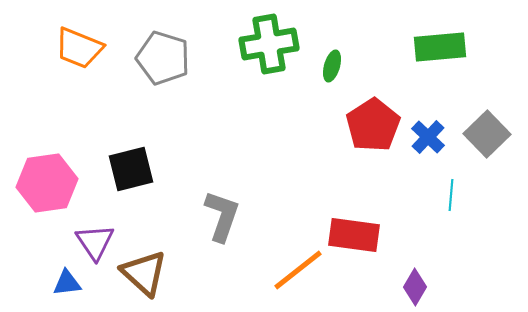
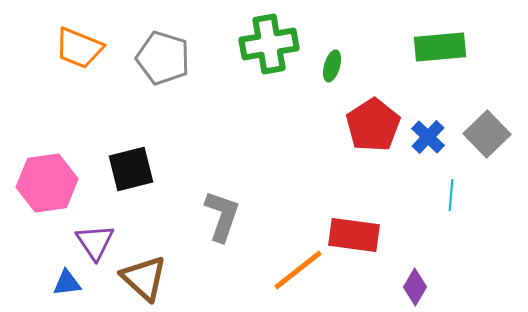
brown triangle: moved 5 px down
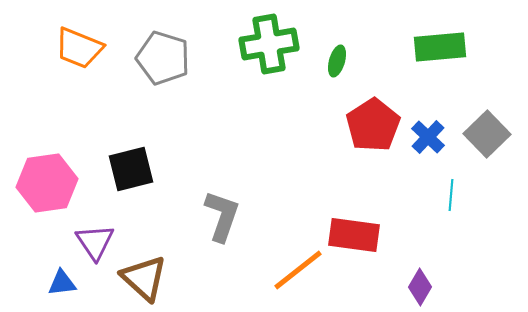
green ellipse: moved 5 px right, 5 px up
blue triangle: moved 5 px left
purple diamond: moved 5 px right
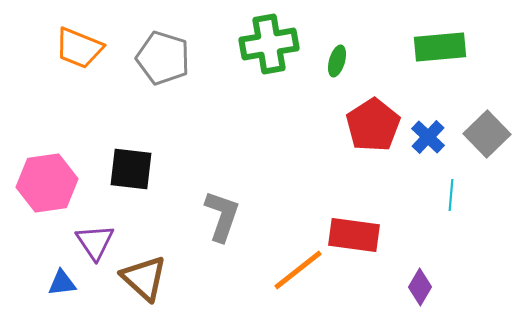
black square: rotated 21 degrees clockwise
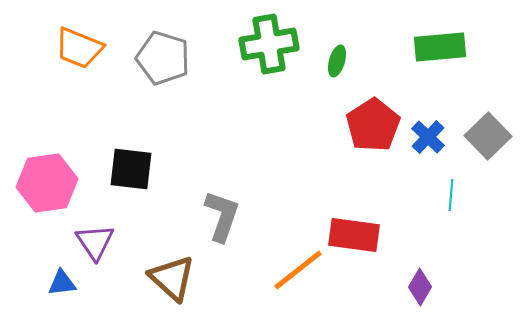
gray square: moved 1 px right, 2 px down
brown triangle: moved 28 px right
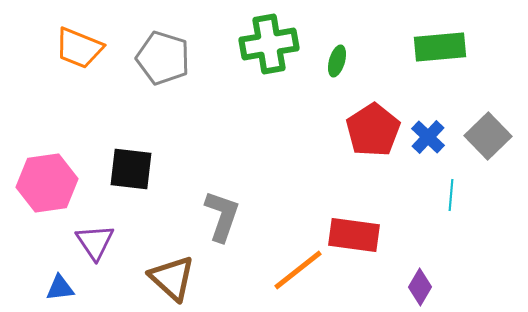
red pentagon: moved 5 px down
blue triangle: moved 2 px left, 5 px down
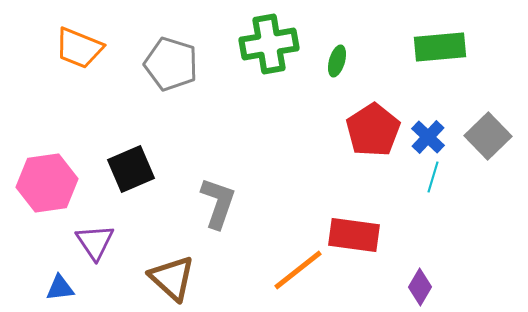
gray pentagon: moved 8 px right, 6 px down
black square: rotated 30 degrees counterclockwise
cyan line: moved 18 px left, 18 px up; rotated 12 degrees clockwise
gray L-shape: moved 4 px left, 13 px up
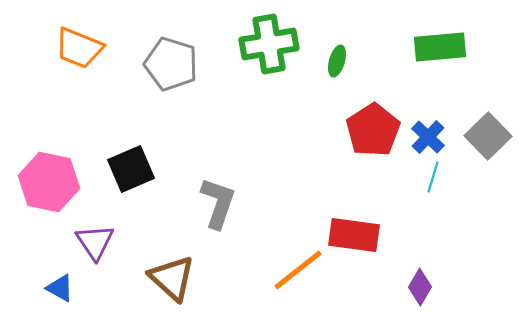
pink hexagon: moved 2 px right, 1 px up; rotated 20 degrees clockwise
blue triangle: rotated 36 degrees clockwise
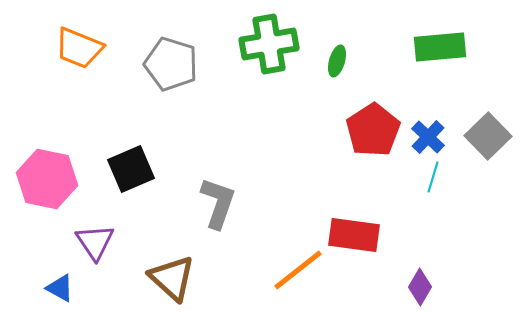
pink hexagon: moved 2 px left, 3 px up
